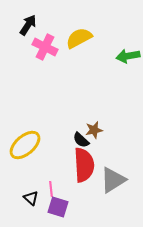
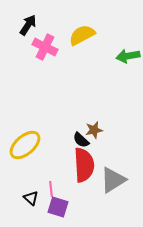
yellow semicircle: moved 3 px right, 3 px up
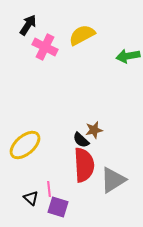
pink line: moved 2 px left
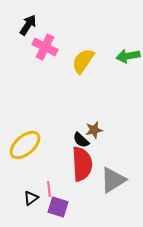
yellow semicircle: moved 1 px right, 26 px down; rotated 28 degrees counterclockwise
red semicircle: moved 2 px left, 1 px up
black triangle: rotated 42 degrees clockwise
